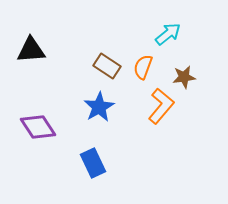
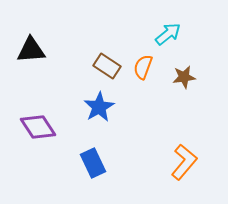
orange L-shape: moved 23 px right, 56 px down
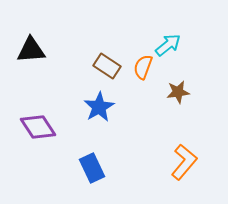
cyan arrow: moved 11 px down
brown star: moved 6 px left, 15 px down
blue rectangle: moved 1 px left, 5 px down
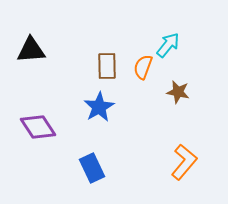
cyan arrow: rotated 12 degrees counterclockwise
brown rectangle: rotated 56 degrees clockwise
brown star: rotated 20 degrees clockwise
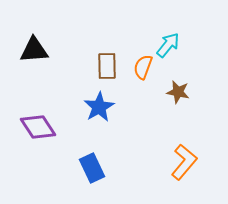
black triangle: moved 3 px right
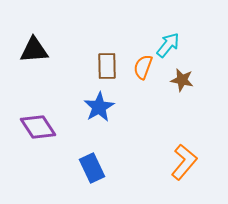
brown star: moved 4 px right, 12 px up
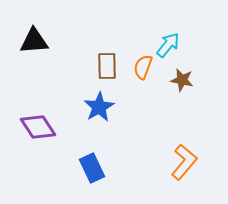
black triangle: moved 9 px up
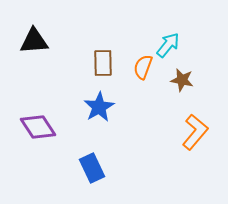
brown rectangle: moved 4 px left, 3 px up
orange L-shape: moved 11 px right, 30 px up
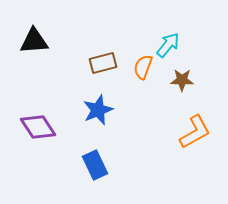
brown rectangle: rotated 76 degrees clockwise
brown star: rotated 10 degrees counterclockwise
blue star: moved 1 px left, 3 px down; rotated 8 degrees clockwise
orange L-shape: rotated 21 degrees clockwise
blue rectangle: moved 3 px right, 3 px up
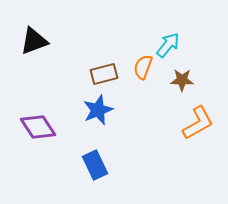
black triangle: rotated 16 degrees counterclockwise
brown rectangle: moved 1 px right, 11 px down
orange L-shape: moved 3 px right, 9 px up
